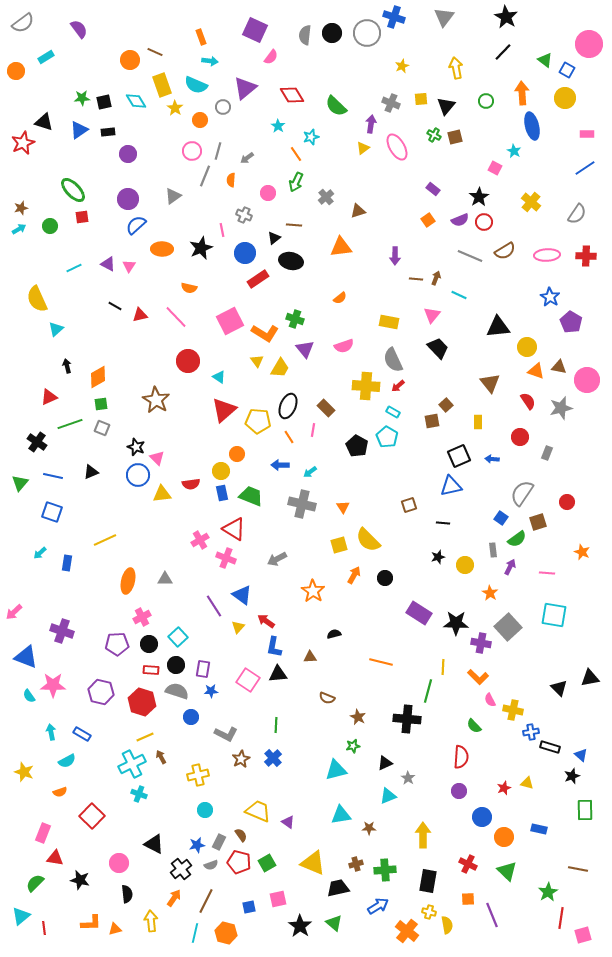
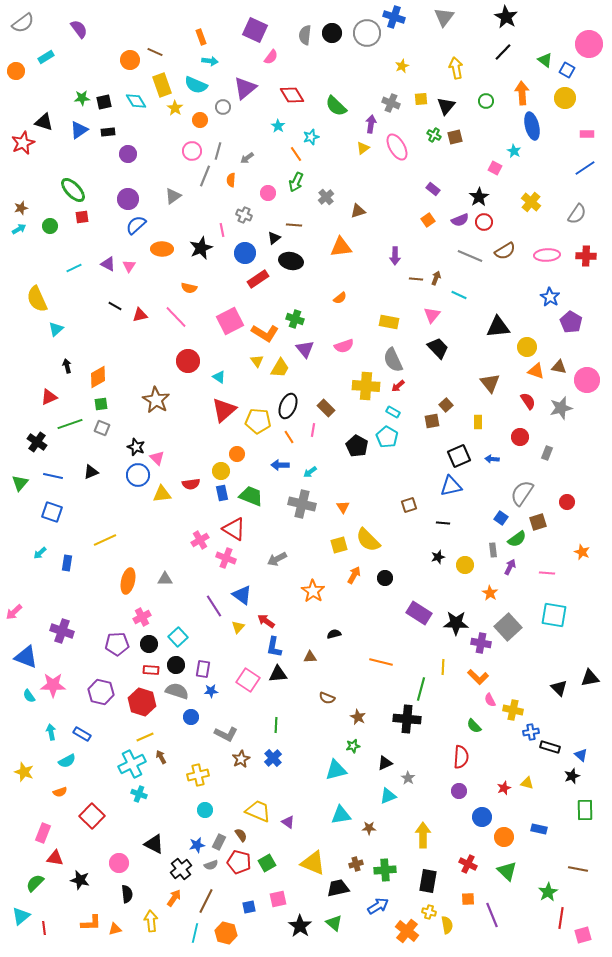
green line at (428, 691): moved 7 px left, 2 px up
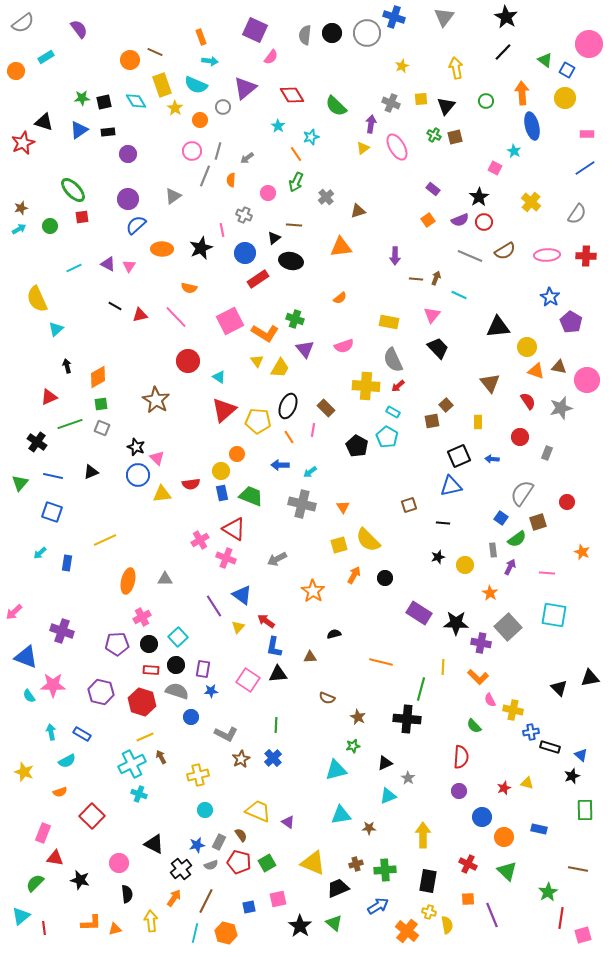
black trapezoid at (338, 888): rotated 10 degrees counterclockwise
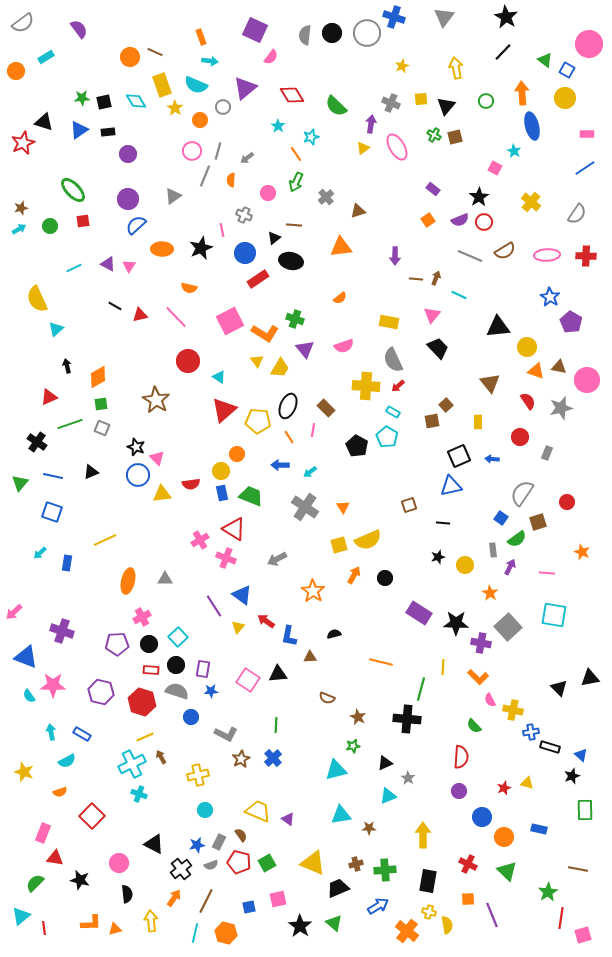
orange circle at (130, 60): moved 3 px up
red square at (82, 217): moved 1 px right, 4 px down
gray cross at (302, 504): moved 3 px right, 3 px down; rotated 20 degrees clockwise
yellow semicircle at (368, 540): rotated 68 degrees counterclockwise
blue L-shape at (274, 647): moved 15 px right, 11 px up
purple triangle at (288, 822): moved 3 px up
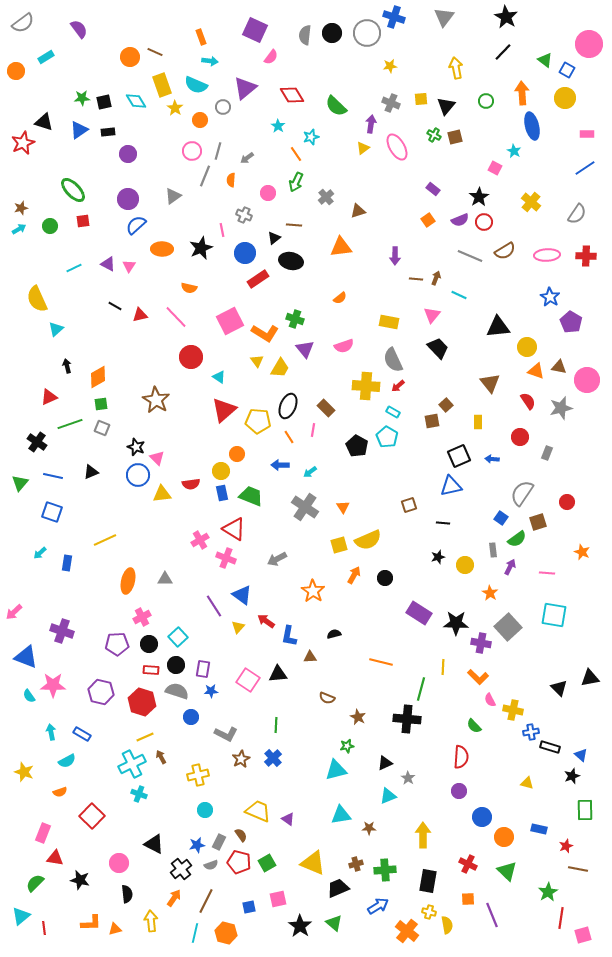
yellow star at (402, 66): moved 12 px left; rotated 16 degrees clockwise
red circle at (188, 361): moved 3 px right, 4 px up
green star at (353, 746): moved 6 px left
red star at (504, 788): moved 62 px right, 58 px down
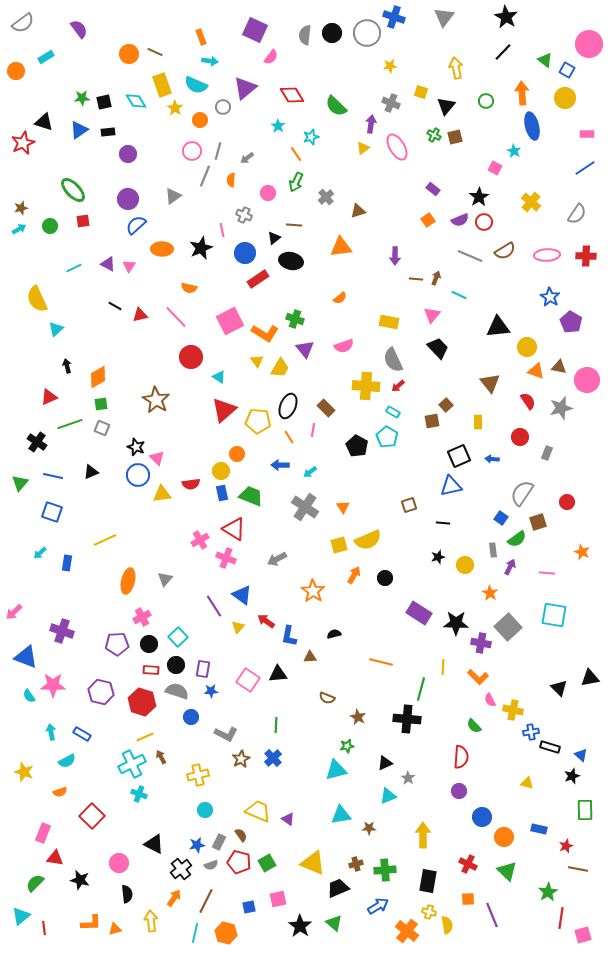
orange circle at (130, 57): moved 1 px left, 3 px up
yellow square at (421, 99): moved 7 px up; rotated 24 degrees clockwise
gray triangle at (165, 579): rotated 49 degrees counterclockwise
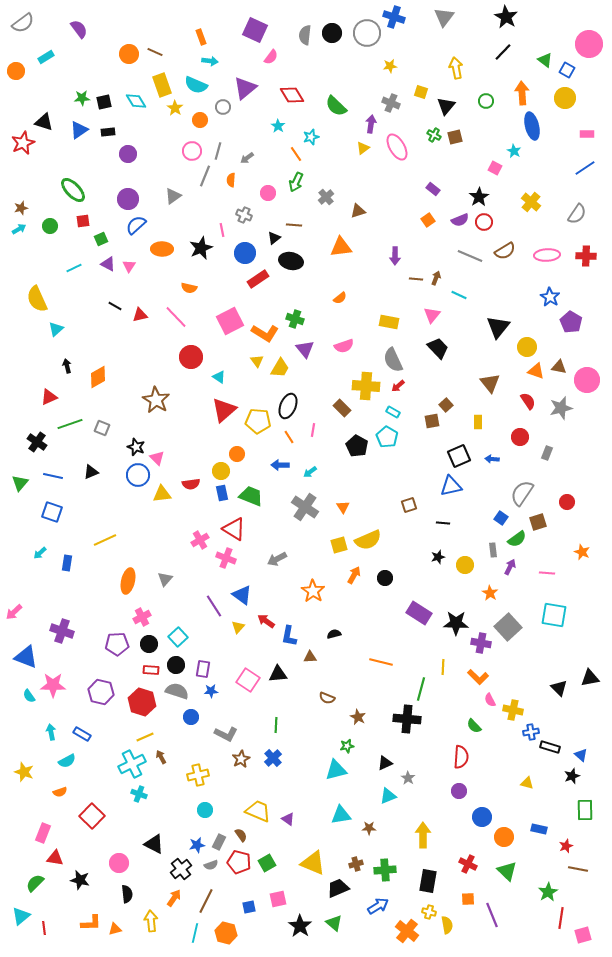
black triangle at (498, 327): rotated 45 degrees counterclockwise
green square at (101, 404): moved 165 px up; rotated 16 degrees counterclockwise
brown rectangle at (326, 408): moved 16 px right
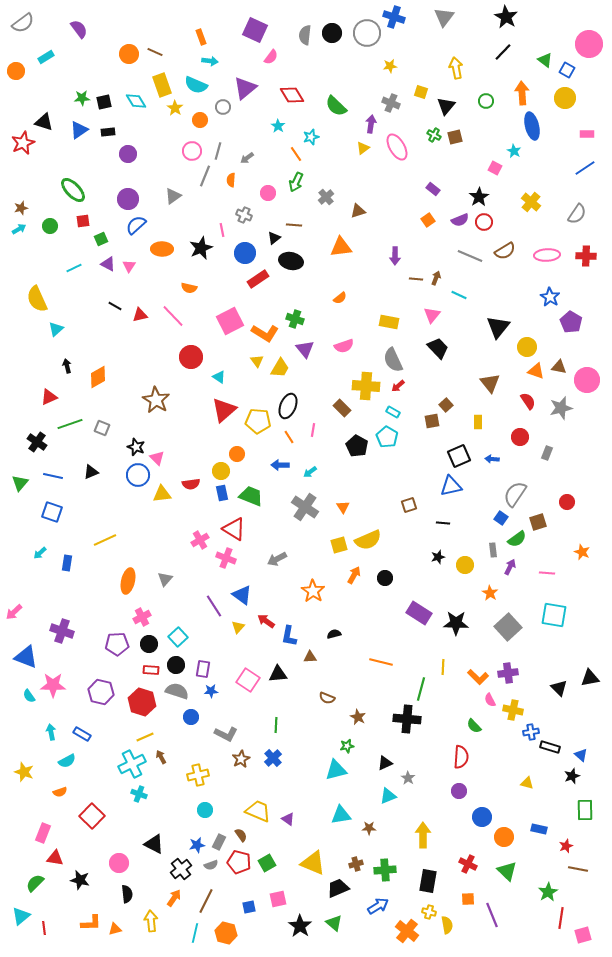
pink line at (176, 317): moved 3 px left, 1 px up
gray semicircle at (522, 493): moved 7 px left, 1 px down
purple cross at (481, 643): moved 27 px right, 30 px down; rotated 18 degrees counterclockwise
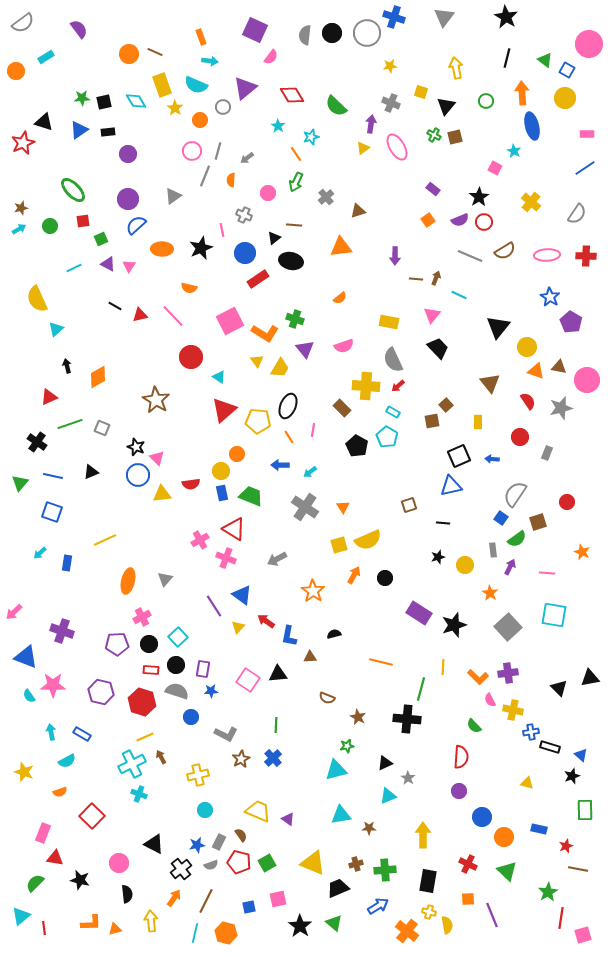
black line at (503, 52): moved 4 px right, 6 px down; rotated 30 degrees counterclockwise
black star at (456, 623): moved 2 px left, 2 px down; rotated 20 degrees counterclockwise
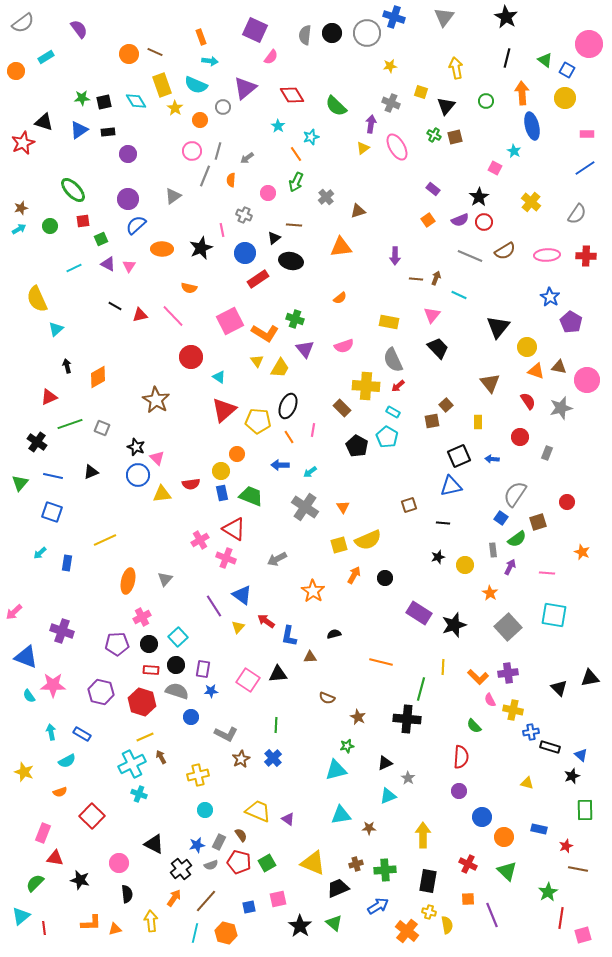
brown line at (206, 901): rotated 15 degrees clockwise
